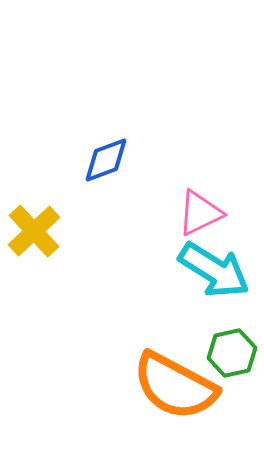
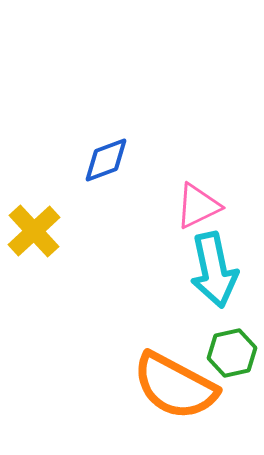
pink triangle: moved 2 px left, 7 px up
cyan arrow: rotated 46 degrees clockwise
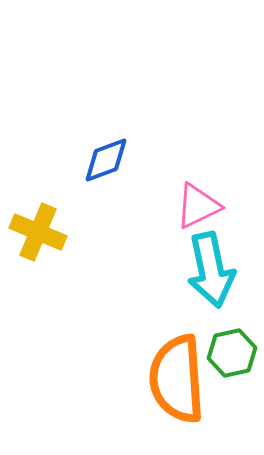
yellow cross: moved 4 px right, 1 px down; rotated 24 degrees counterclockwise
cyan arrow: moved 3 px left
orange semicircle: moved 2 px right, 7 px up; rotated 58 degrees clockwise
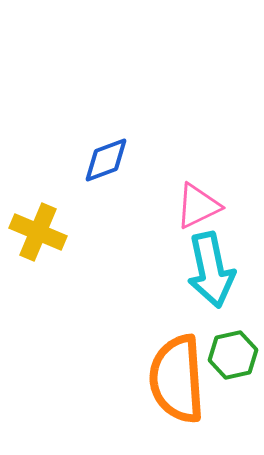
green hexagon: moved 1 px right, 2 px down
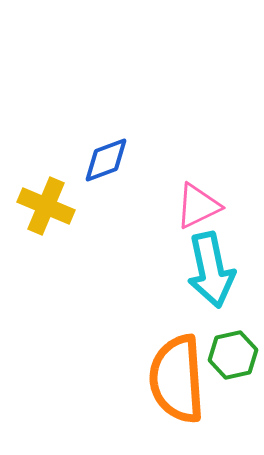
yellow cross: moved 8 px right, 26 px up
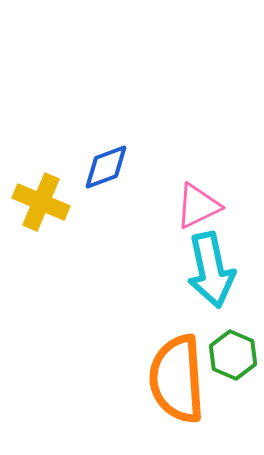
blue diamond: moved 7 px down
yellow cross: moved 5 px left, 4 px up
green hexagon: rotated 24 degrees counterclockwise
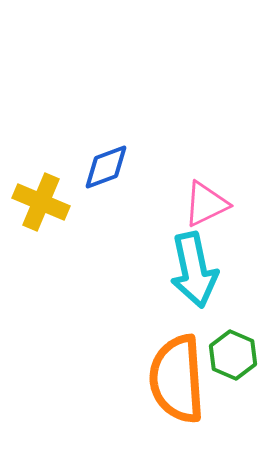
pink triangle: moved 8 px right, 2 px up
cyan arrow: moved 17 px left
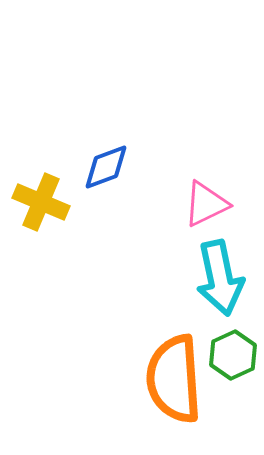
cyan arrow: moved 26 px right, 8 px down
green hexagon: rotated 12 degrees clockwise
orange semicircle: moved 3 px left
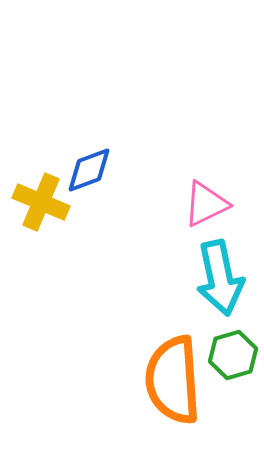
blue diamond: moved 17 px left, 3 px down
green hexagon: rotated 9 degrees clockwise
orange semicircle: moved 1 px left, 1 px down
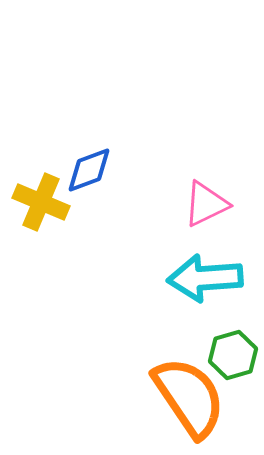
cyan arrow: moved 15 px left; rotated 98 degrees clockwise
orange semicircle: moved 16 px right, 17 px down; rotated 150 degrees clockwise
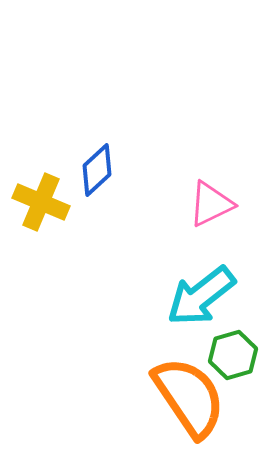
blue diamond: moved 8 px right; rotated 22 degrees counterclockwise
pink triangle: moved 5 px right
cyan arrow: moved 4 px left, 18 px down; rotated 34 degrees counterclockwise
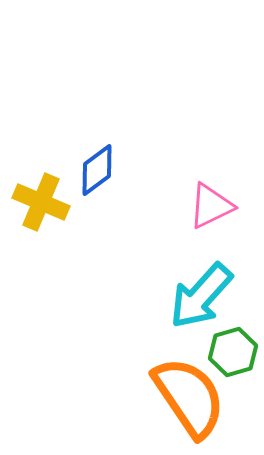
blue diamond: rotated 6 degrees clockwise
pink triangle: moved 2 px down
cyan arrow: rotated 10 degrees counterclockwise
green hexagon: moved 3 px up
